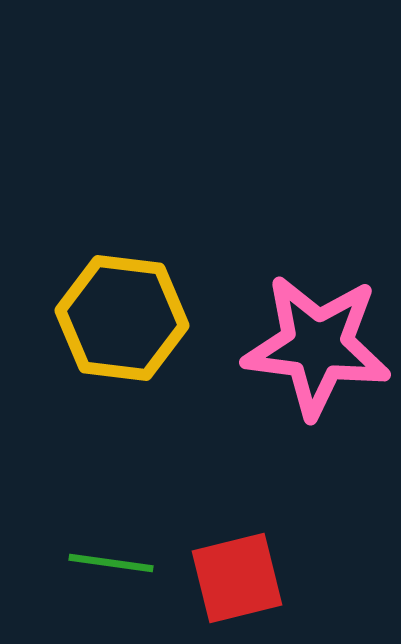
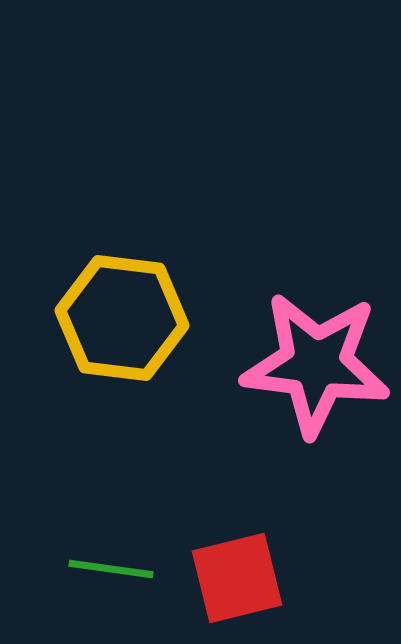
pink star: moved 1 px left, 18 px down
green line: moved 6 px down
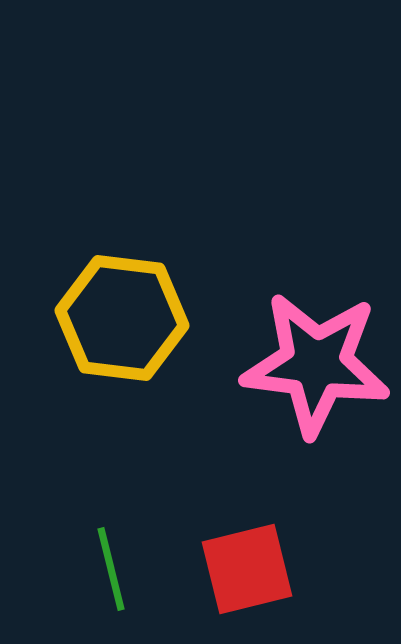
green line: rotated 68 degrees clockwise
red square: moved 10 px right, 9 px up
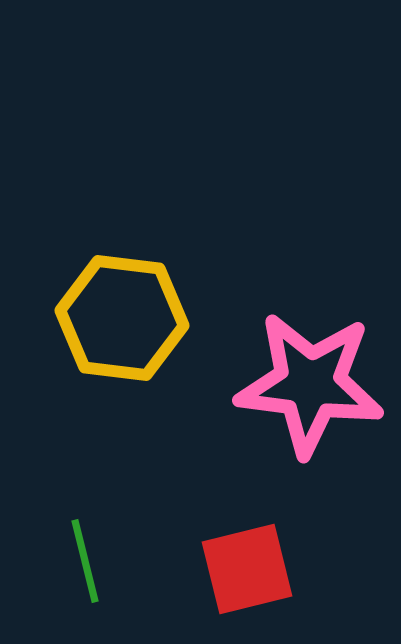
pink star: moved 6 px left, 20 px down
green line: moved 26 px left, 8 px up
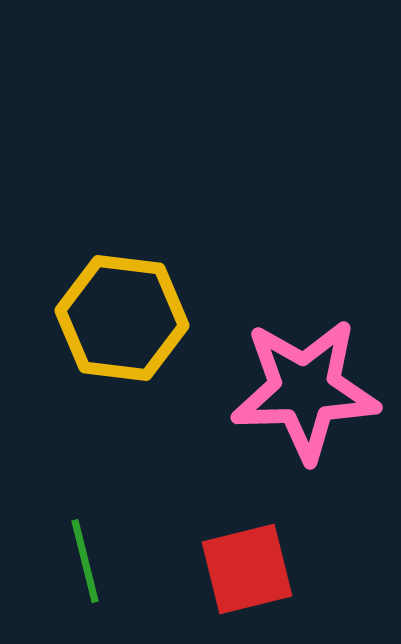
pink star: moved 5 px left, 6 px down; rotated 9 degrees counterclockwise
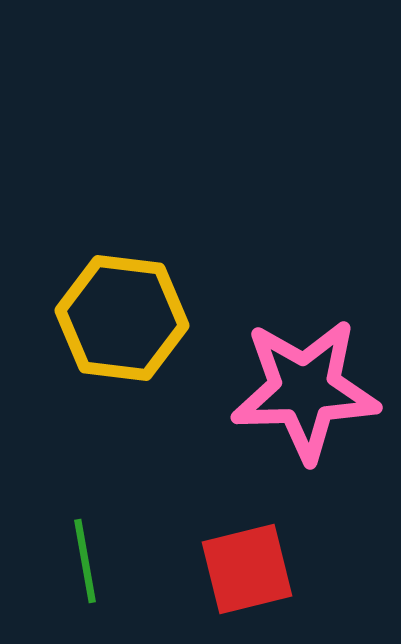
green line: rotated 4 degrees clockwise
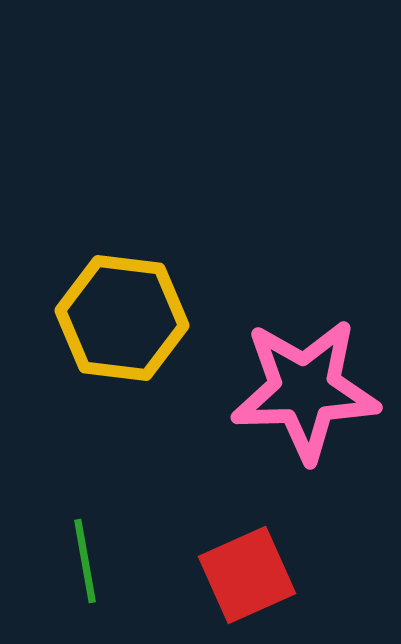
red square: moved 6 px down; rotated 10 degrees counterclockwise
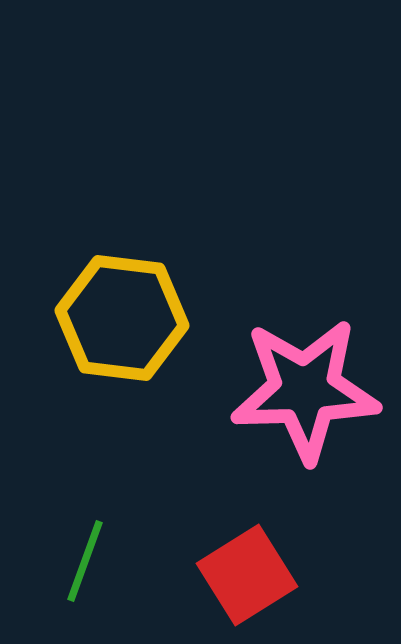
green line: rotated 30 degrees clockwise
red square: rotated 8 degrees counterclockwise
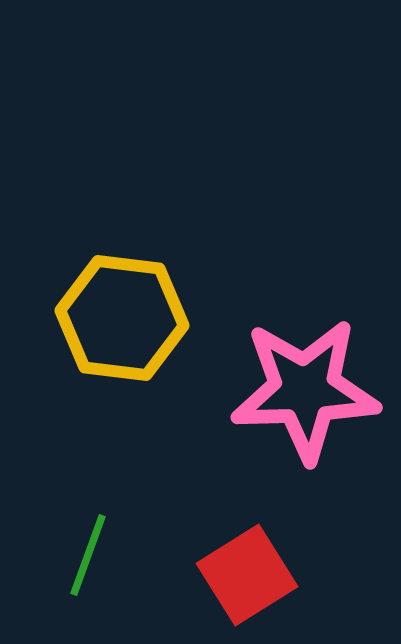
green line: moved 3 px right, 6 px up
